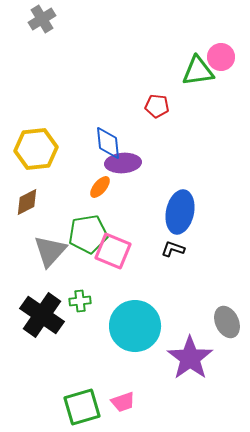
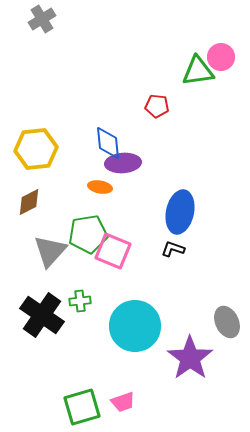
orange ellipse: rotated 60 degrees clockwise
brown diamond: moved 2 px right
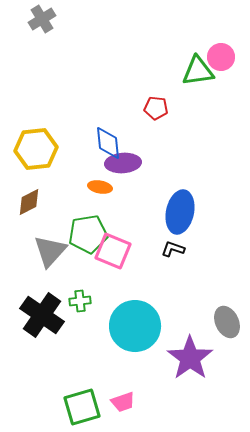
red pentagon: moved 1 px left, 2 px down
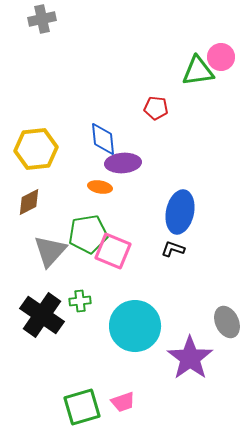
gray cross: rotated 20 degrees clockwise
blue diamond: moved 5 px left, 4 px up
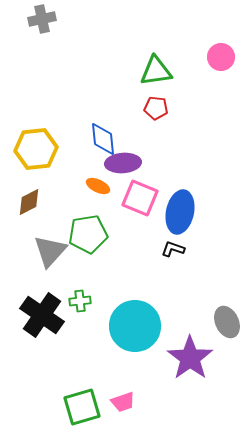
green triangle: moved 42 px left
orange ellipse: moved 2 px left, 1 px up; rotated 15 degrees clockwise
pink square: moved 27 px right, 53 px up
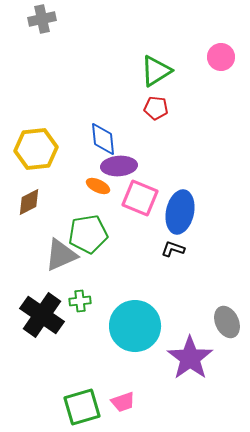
green triangle: rotated 24 degrees counterclockwise
purple ellipse: moved 4 px left, 3 px down
gray triangle: moved 11 px right, 4 px down; rotated 24 degrees clockwise
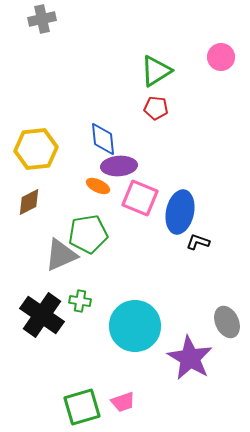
black L-shape: moved 25 px right, 7 px up
green cross: rotated 15 degrees clockwise
purple star: rotated 6 degrees counterclockwise
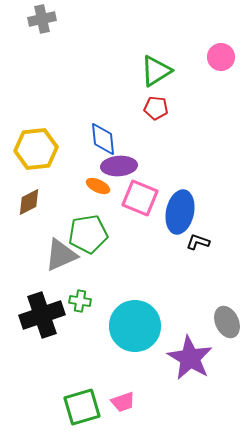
black cross: rotated 36 degrees clockwise
